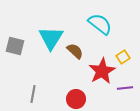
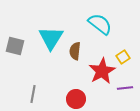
brown semicircle: rotated 126 degrees counterclockwise
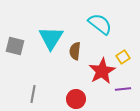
purple line: moved 2 px left, 1 px down
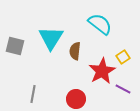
purple line: rotated 35 degrees clockwise
